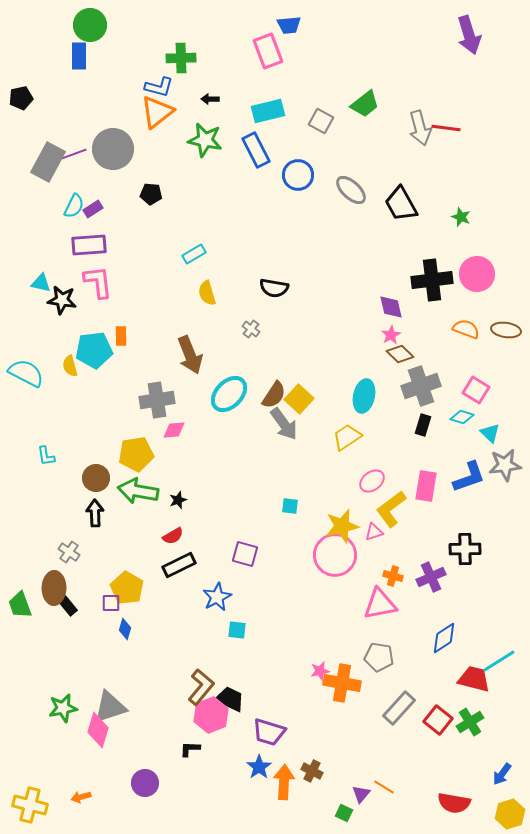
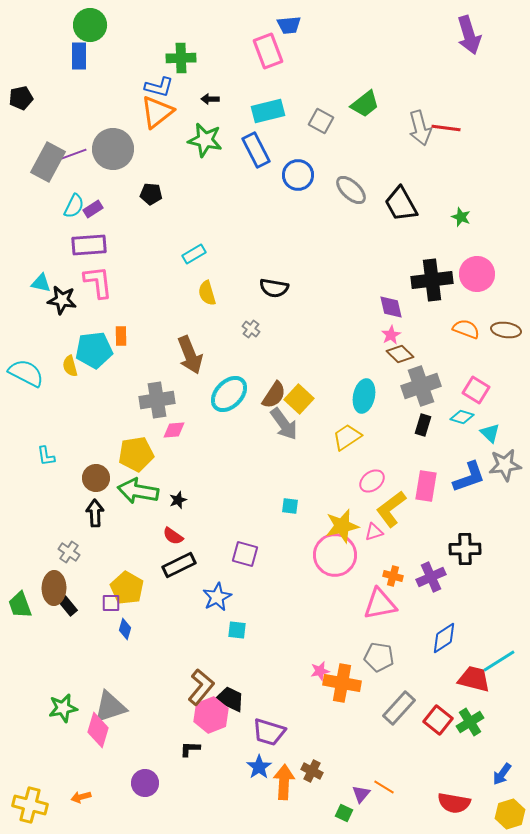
red semicircle at (173, 536): rotated 65 degrees clockwise
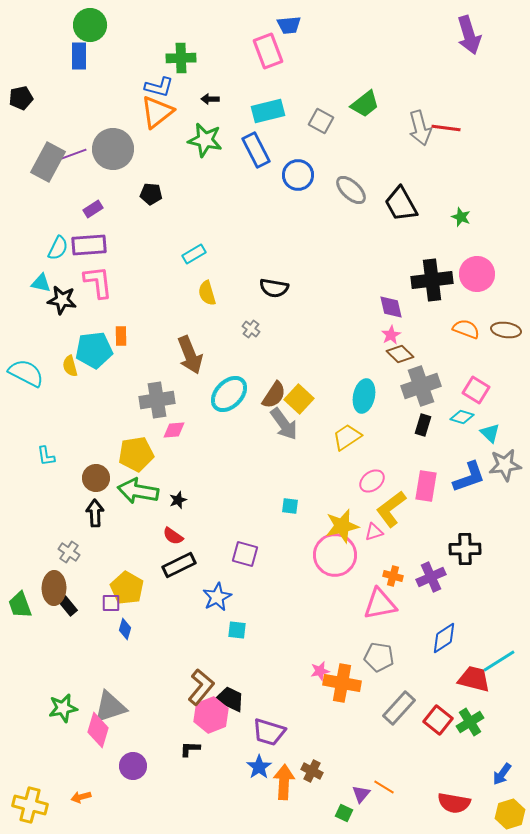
cyan semicircle at (74, 206): moved 16 px left, 42 px down
purple circle at (145, 783): moved 12 px left, 17 px up
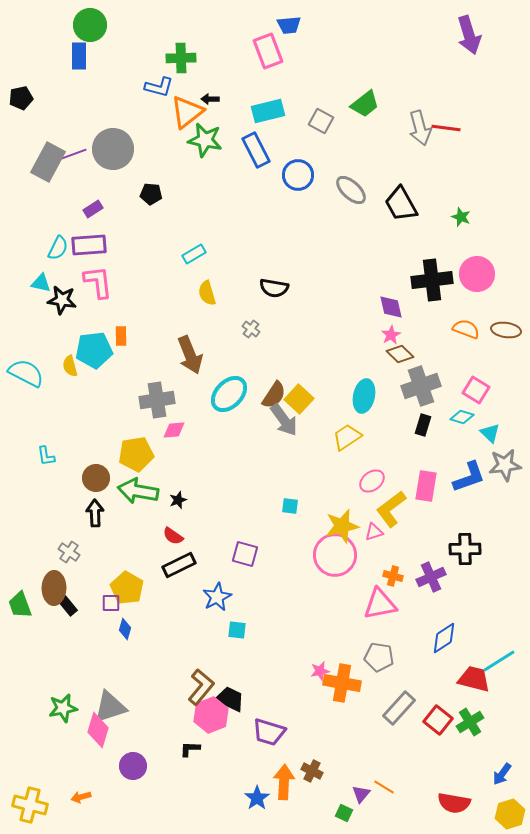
orange triangle at (157, 112): moved 30 px right
gray arrow at (284, 424): moved 4 px up
blue star at (259, 767): moved 2 px left, 31 px down
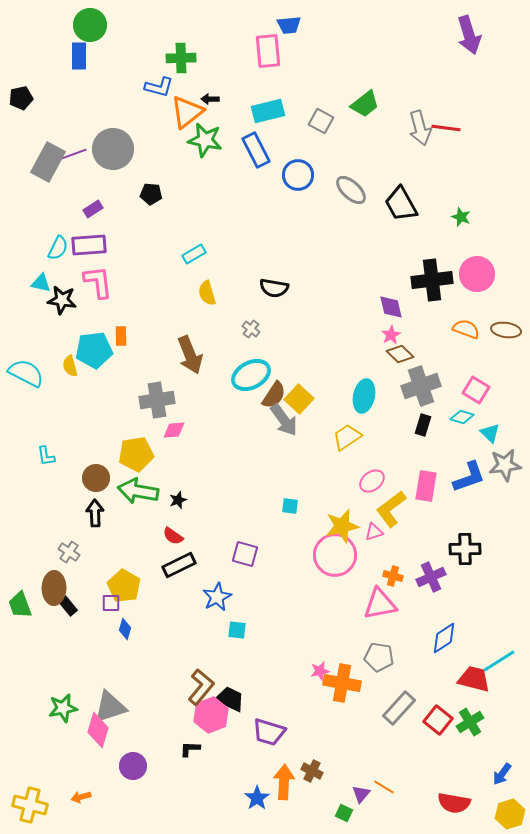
pink rectangle at (268, 51): rotated 16 degrees clockwise
cyan ellipse at (229, 394): moved 22 px right, 19 px up; rotated 18 degrees clockwise
yellow pentagon at (127, 588): moved 3 px left, 2 px up
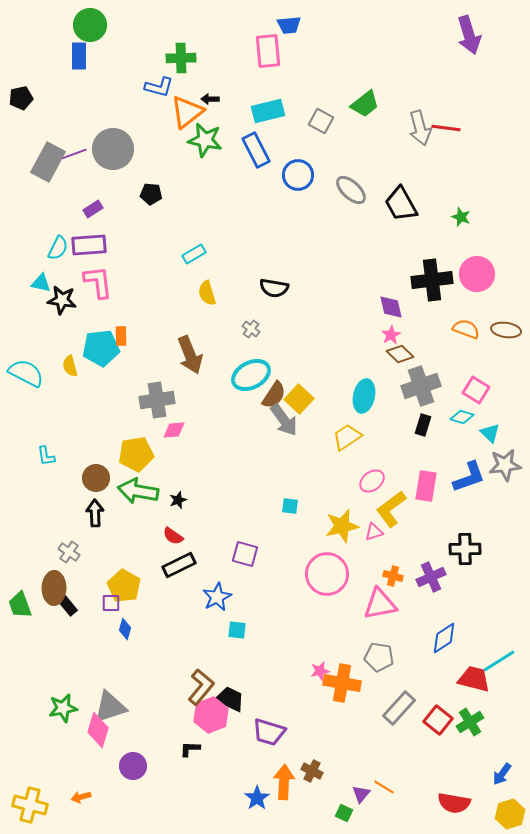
cyan pentagon at (94, 350): moved 7 px right, 2 px up
pink circle at (335, 555): moved 8 px left, 19 px down
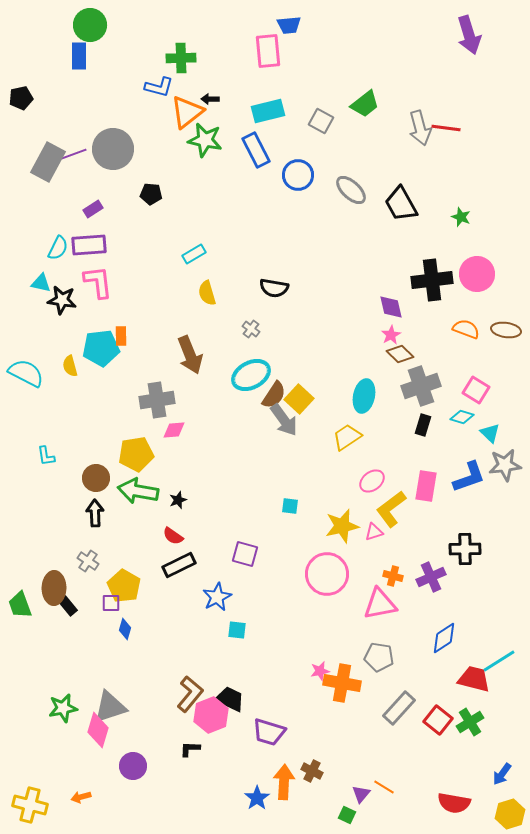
gray cross at (69, 552): moved 19 px right, 9 px down
brown L-shape at (201, 687): moved 11 px left, 7 px down
green square at (344, 813): moved 3 px right, 2 px down
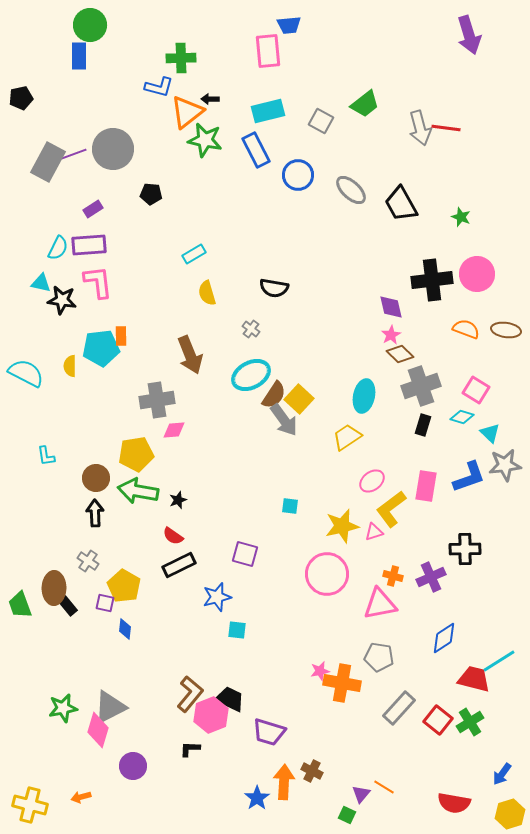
yellow semicircle at (70, 366): rotated 15 degrees clockwise
blue star at (217, 597): rotated 12 degrees clockwise
purple square at (111, 603): moved 6 px left; rotated 12 degrees clockwise
blue diamond at (125, 629): rotated 10 degrees counterclockwise
gray triangle at (110, 707): rotated 9 degrees counterclockwise
